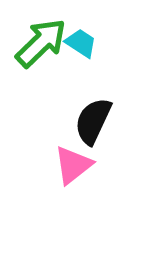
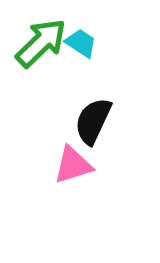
pink triangle: rotated 21 degrees clockwise
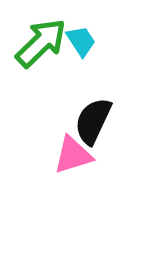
cyan trapezoid: moved 2 px up; rotated 24 degrees clockwise
pink triangle: moved 10 px up
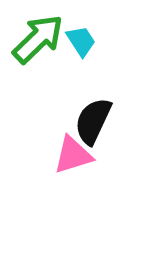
green arrow: moved 3 px left, 4 px up
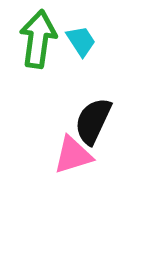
green arrow: rotated 38 degrees counterclockwise
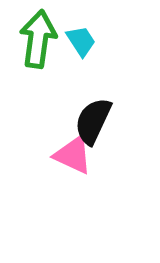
pink triangle: rotated 42 degrees clockwise
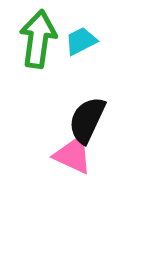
cyan trapezoid: rotated 84 degrees counterclockwise
black semicircle: moved 6 px left, 1 px up
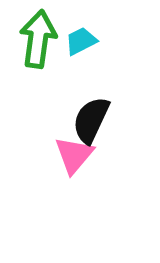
black semicircle: moved 4 px right
pink triangle: moved 1 px right; rotated 45 degrees clockwise
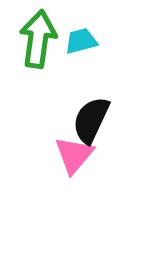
cyan trapezoid: rotated 12 degrees clockwise
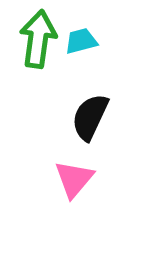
black semicircle: moved 1 px left, 3 px up
pink triangle: moved 24 px down
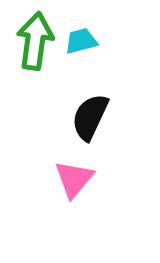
green arrow: moved 3 px left, 2 px down
